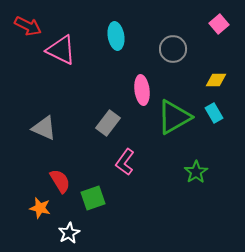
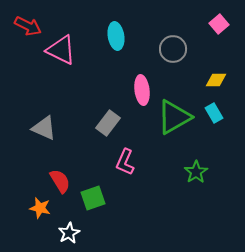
pink L-shape: rotated 12 degrees counterclockwise
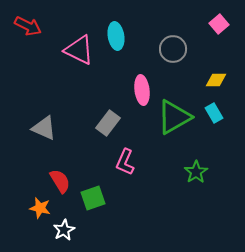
pink triangle: moved 18 px right
white star: moved 5 px left, 3 px up
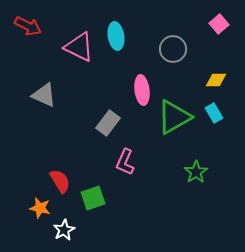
pink triangle: moved 3 px up
gray triangle: moved 33 px up
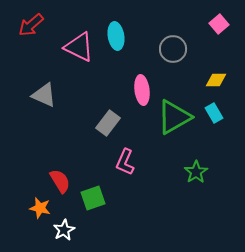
red arrow: moved 3 px right, 1 px up; rotated 112 degrees clockwise
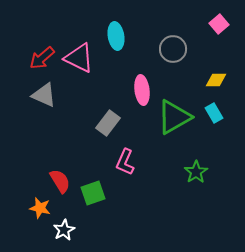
red arrow: moved 11 px right, 33 px down
pink triangle: moved 11 px down
green square: moved 5 px up
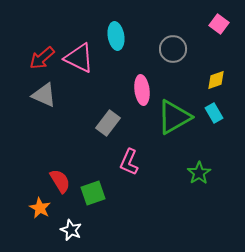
pink square: rotated 12 degrees counterclockwise
yellow diamond: rotated 20 degrees counterclockwise
pink L-shape: moved 4 px right
green star: moved 3 px right, 1 px down
orange star: rotated 15 degrees clockwise
white star: moved 7 px right; rotated 20 degrees counterclockwise
